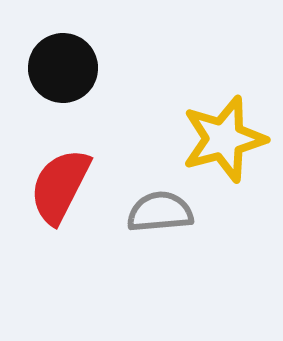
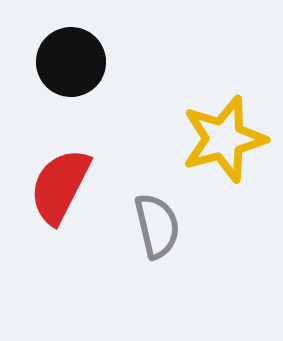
black circle: moved 8 px right, 6 px up
gray semicircle: moved 3 px left, 14 px down; rotated 82 degrees clockwise
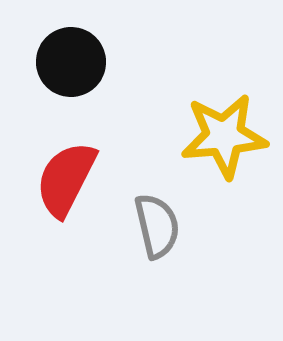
yellow star: moved 3 px up; rotated 10 degrees clockwise
red semicircle: moved 6 px right, 7 px up
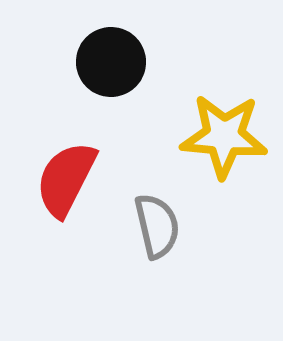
black circle: moved 40 px right
yellow star: rotated 10 degrees clockwise
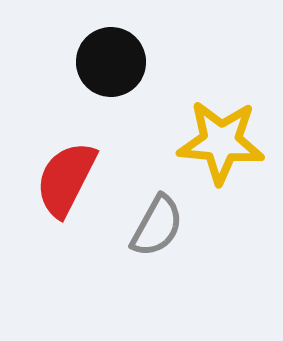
yellow star: moved 3 px left, 6 px down
gray semicircle: rotated 42 degrees clockwise
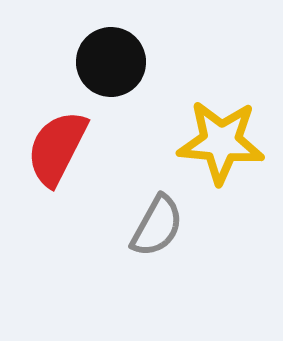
red semicircle: moved 9 px left, 31 px up
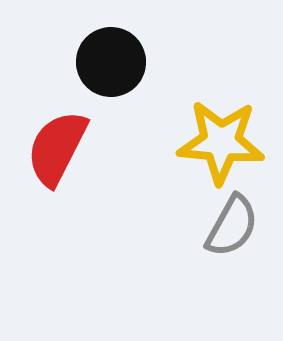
gray semicircle: moved 75 px right
